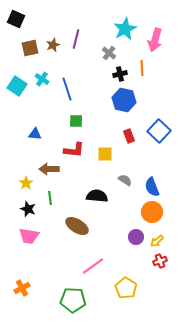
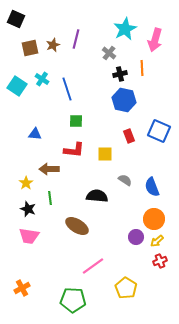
blue square: rotated 20 degrees counterclockwise
orange circle: moved 2 px right, 7 px down
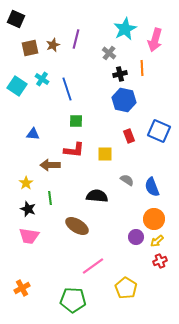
blue triangle: moved 2 px left
brown arrow: moved 1 px right, 4 px up
gray semicircle: moved 2 px right
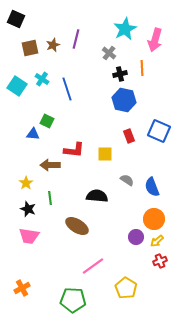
green square: moved 29 px left; rotated 24 degrees clockwise
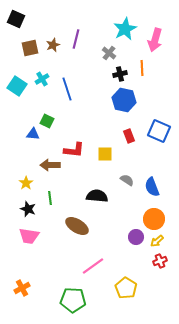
cyan cross: rotated 24 degrees clockwise
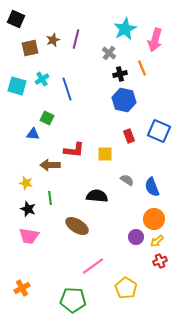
brown star: moved 5 px up
orange line: rotated 21 degrees counterclockwise
cyan square: rotated 18 degrees counterclockwise
green square: moved 3 px up
yellow star: rotated 24 degrees counterclockwise
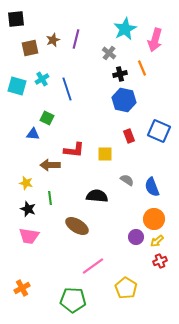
black square: rotated 30 degrees counterclockwise
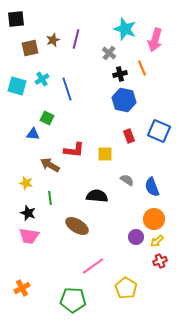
cyan star: rotated 25 degrees counterclockwise
brown arrow: rotated 30 degrees clockwise
black star: moved 4 px down
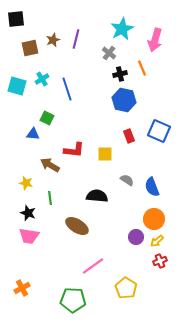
cyan star: moved 3 px left; rotated 25 degrees clockwise
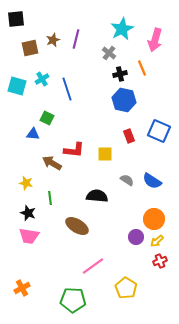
brown arrow: moved 2 px right, 2 px up
blue semicircle: moved 6 px up; rotated 36 degrees counterclockwise
